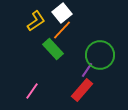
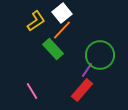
pink line: rotated 66 degrees counterclockwise
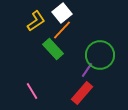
red rectangle: moved 3 px down
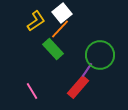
orange line: moved 2 px left, 1 px up
red rectangle: moved 4 px left, 6 px up
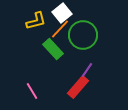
yellow L-shape: rotated 20 degrees clockwise
green circle: moved 17 px left, 20 px up
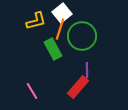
orange line: rotated 25 degrees counterclockwise
green circle: moved 1 px left, 1 px down
green rectangle: rotated 15 degrees clockwise
purple line: rotated 35 degrees counterclockwise
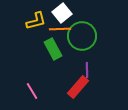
orange line: rotated 70 degrees clockwise
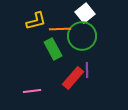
white square: moved 23 px right
red rectangle: moved 5 px left, 9 px up
pink line: rotated 66 degrees counterclockwise
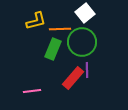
green circle: moved 6 px down
green rectangle: rotated 50 degrees clockwise
